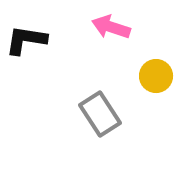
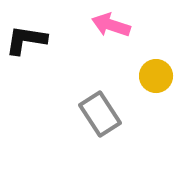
pink arrow: moved 2 px up
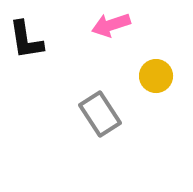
pink arrow: rotated 36 degrees counterclockwise
black L-shape: rotated 108 degrees counterclockwise
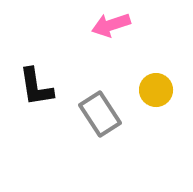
black L-shape: moved 10 px right, 47 px down
yellow circle: moved 14 px down
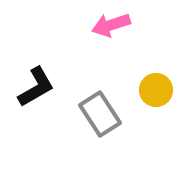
black L-shape: rotated 111 degrees counterclockwise
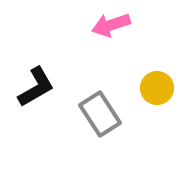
yellow circle: moved 1 px right, 2 px up
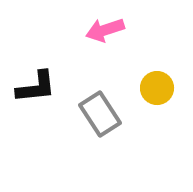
pink arrow: moved 6 px left, 5 px down
black L-shape: rotated 24 degrees clockwise
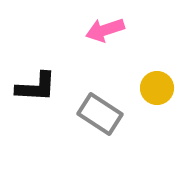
black L-shape: rotated 9 degrees clockwise
gray rectangle: rotated 24 degrees counterclockwise
